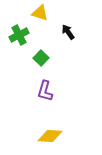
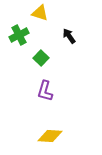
black arrow: moved 1 px right, 4 px down
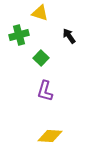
green cross: rotated 12 degrees clockwise
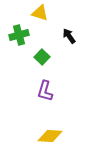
green square: moved 1 px right, 1 px up
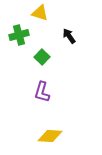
purple L-shape: moved 3 px left, 1 px down
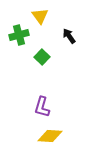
yellow triangle: moved 3 px down; rotated 36 degrees clockwise
purple L-shape: moved 15 px down
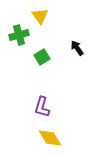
black arrow: moved 8 px right, 12 px down
green square: rotated 14 degrees clockwise
yellow diamond: moved 2 px down; rotated 55 degrees clockwise
